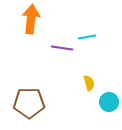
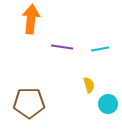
cyan line: moved 13 px right, 12 px down
purple line: moved 1 px up
yellow semicircle: moved 2 px down
cyan circle: moved 1 px left, 2 px down
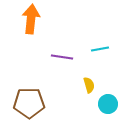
purple line: moved 10 px down
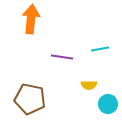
yellow semicircle: rotated 105 degrees clockwise
brown pentagon: moved 1 px right, 4 px up; rotated 12 degrees clockwise
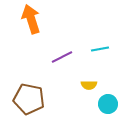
orange arrow: rotated 24 degrees counterclockwise
purple line: rotated 35 degrees counterclockwise
brown pentagon: moved 1 px left
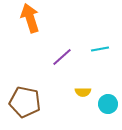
orange arrow: moved 1 px left, 1 px up
purple line: rotated 15 degrees counterclockwise
yellow semicircle: moved 6 px left, 7 px down
brown pentagon: moved 4 px left, 3 px down
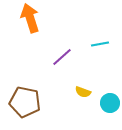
cyan line: moved 5 px up
yellow semicircle: rotated 21 degrees clockwise
cyan circle: moved 2 px right, 1 px up
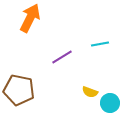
orange arrow: rotated 44 degrees clockwise
purple line: rotated 10 degrees clockwise
yellow semicircle: moved 7 px right
brown pentagon: moved 6 px left, 12 px up
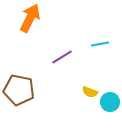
cyan circle: moved 1 px up
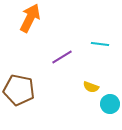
cyan line: rotated 18 degrees clockwise
yellow semicircle: moved 1 px right, 5 px up
cyan circle: moved 2 px down
